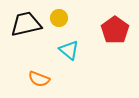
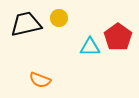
red pentagon: moved 3 px right, 7 px down
cyan triangle: moved 21 px right, 3 px up; rotated 40 degrees counterclockwise
orange semicircle: moved 1 px right, 1 px down
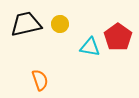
yellow circle: moved 1 px right, 6 px down
cyan triangle: rotated 10 degrees clockwise
orange semicircle: rotated 130 degrees counterclockwise
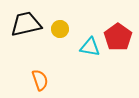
yellow circle: moved 5 px down
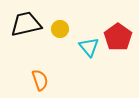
cyan triangle: moved 1 px left; rotated 40 degrees clockwise
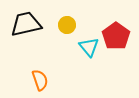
yellow circle: moved 7 px right, 4 px up
red pentagon: moved 2 px left, 1 px up
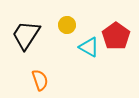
black trapezoid: moved 11 px down; rotated 44 degrees counterclockwise
cyan triangle: rotated 20 degrees counterclockwise
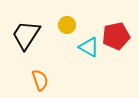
red pentagon: rotated 24 degrees clockwise
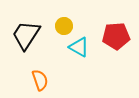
yellow circle: moved 3 px left, 1 px down
red pentagon: rotated 8 degrees clockwise
cyan triangle: moved 10 px left
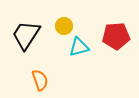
cyan triangle: rotated 45 degrees counterclockwise
